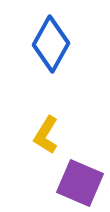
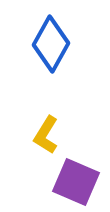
purple square: moved 4 px left, 1 px up
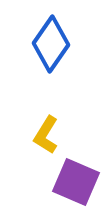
blue diamond: rotated 6 degrees clockwise
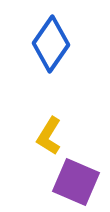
yellow L-shape: moved 3 px right, 1 px down
